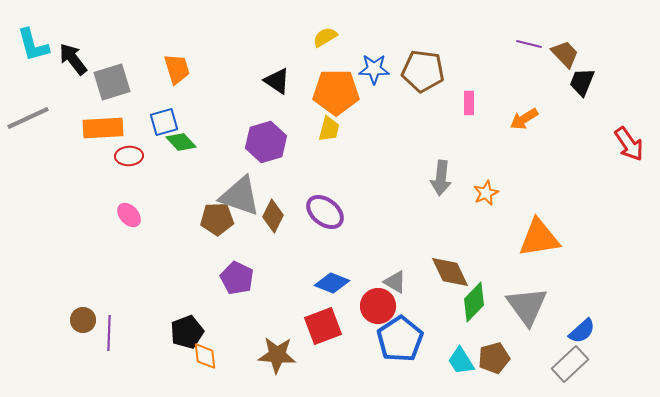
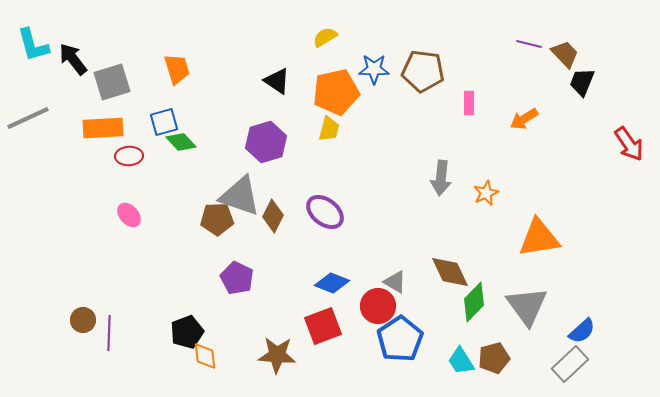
orange pentagon at (336, 92): rotated 12 degrees counterclockwise
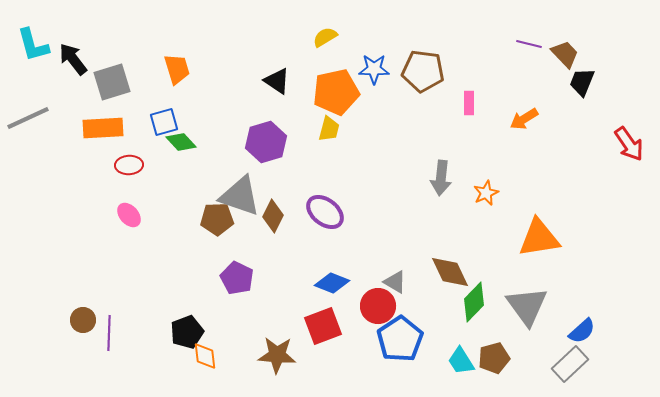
red ellipse at (129, 156): moved 9 px down
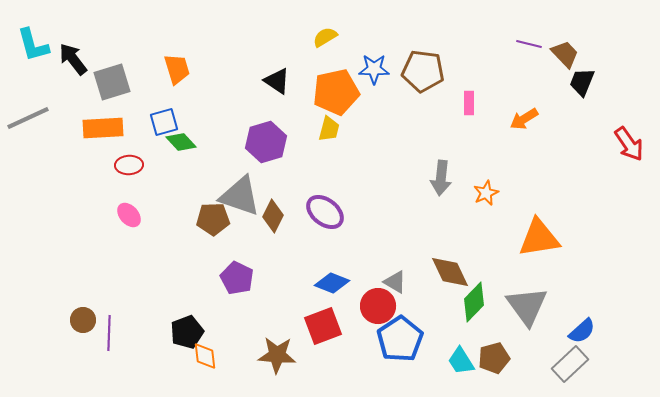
brown pentagon at (217, 219): moved 4 px left
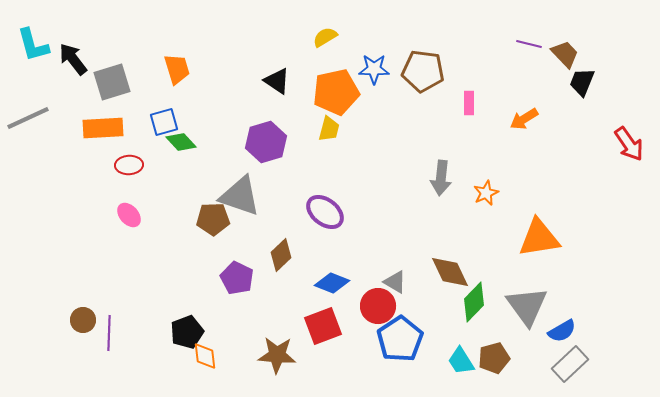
brown diamond at (273, 216): moved 8 px right, 39 px down; rotated 20 degrees clockwise
blue semicircle at (582, 331): moved 20 px left; rotated 12 degrees clockwise
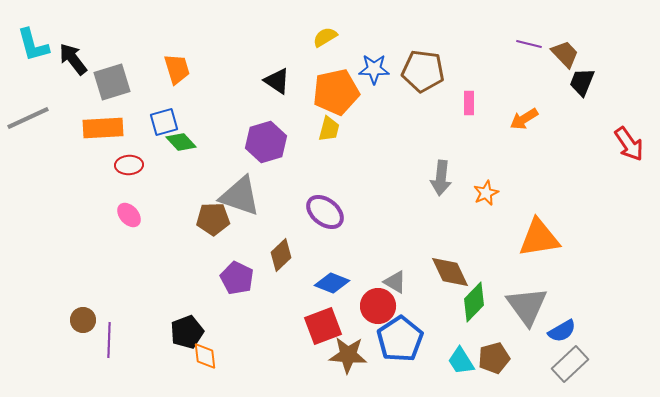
purple line at (109, 333): moved 7 px down
brown star at (277, 355): moved 71 px right
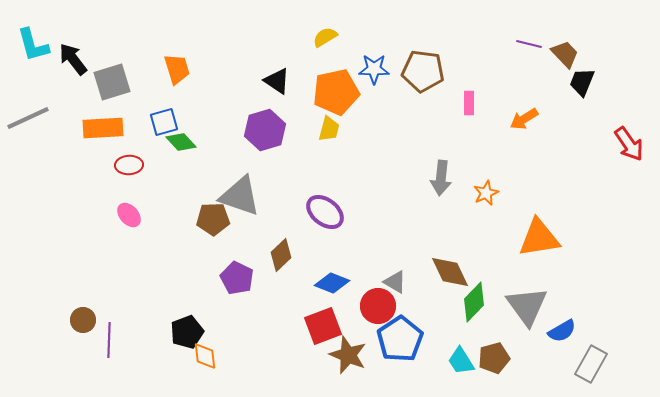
purple hexagon at (266, 142): moved 1 px left, 12 px up
brown star at (348, 355): rotated 18 degrees clockwise
gray rectangle at (570, 364): moved 21 px right; rotated 18 degrees counterclockwise
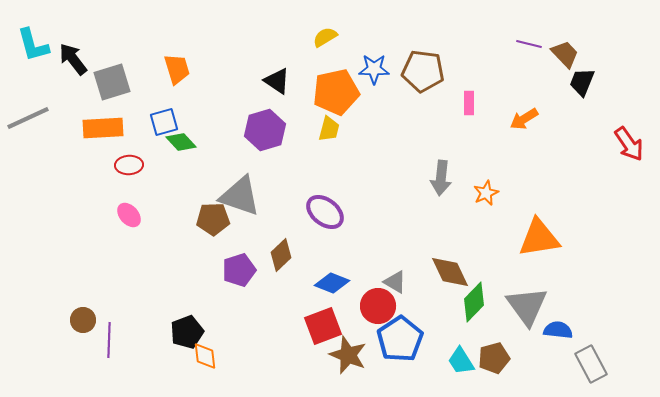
purple pentagon at (237, 278): moved 2 px right, 8 px up; rotated 28 degrees clockwise
blue semicircle at (562, 331): moved 4 px left, 1 px up; rotated 144 degrees counterclockwise
gray rectangle at (591, 364): rotated 57 degrees counterclockwise
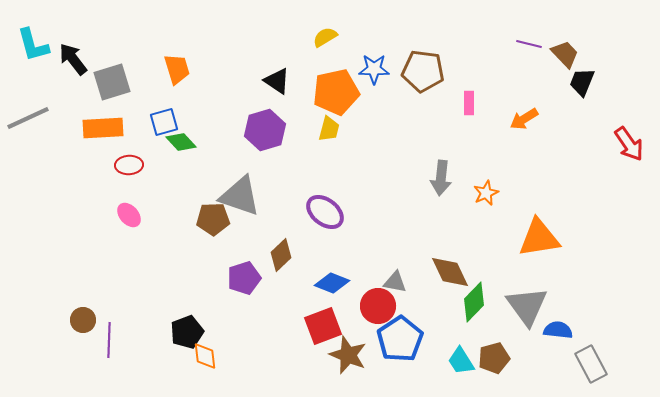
purple pentagon at (239, 270): moved 5 px right, 8 px down
gray triangle at (395, 282): rotated 20 degrees counterclockwise
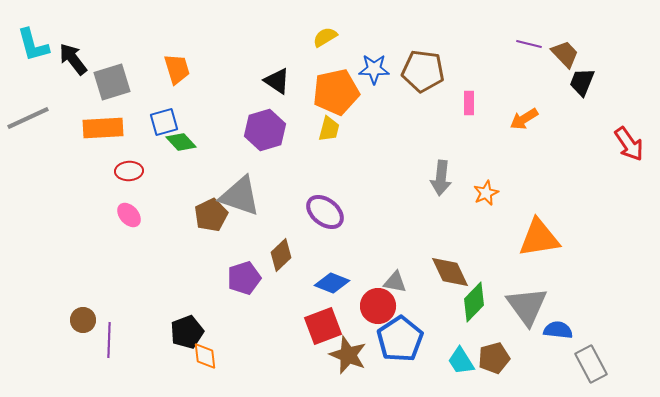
red ellipse at (129, 165): moved 6 px down
brown pentagon at (213, 219): moved 2 px left, 4 px up; rotated 24 degrees counterclockwise
